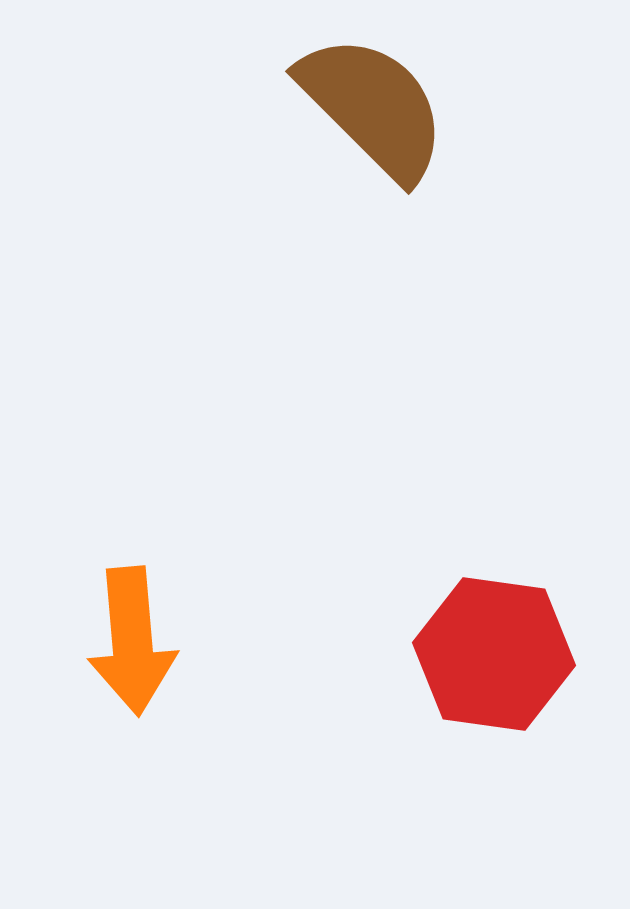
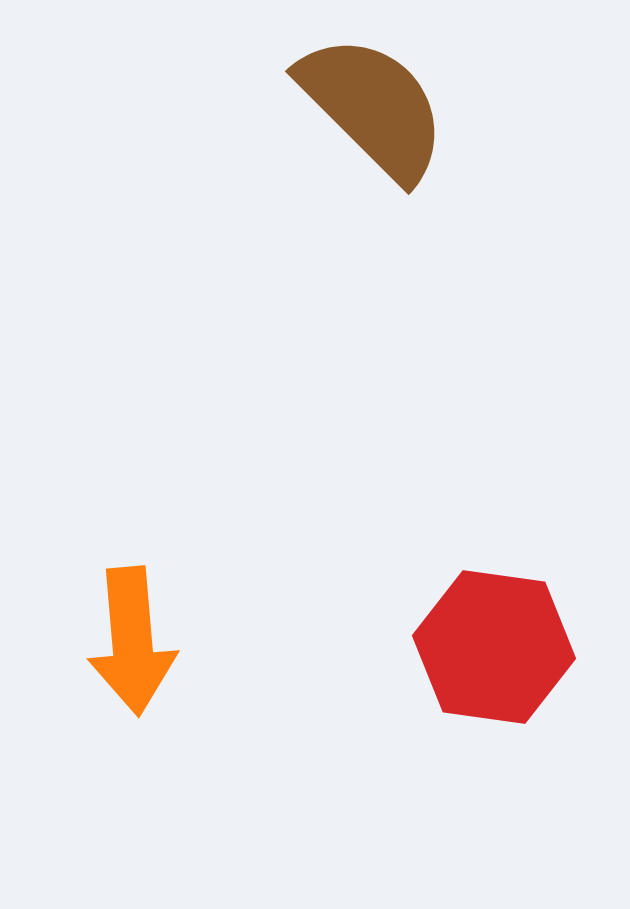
red hexagon: moved 7 px up
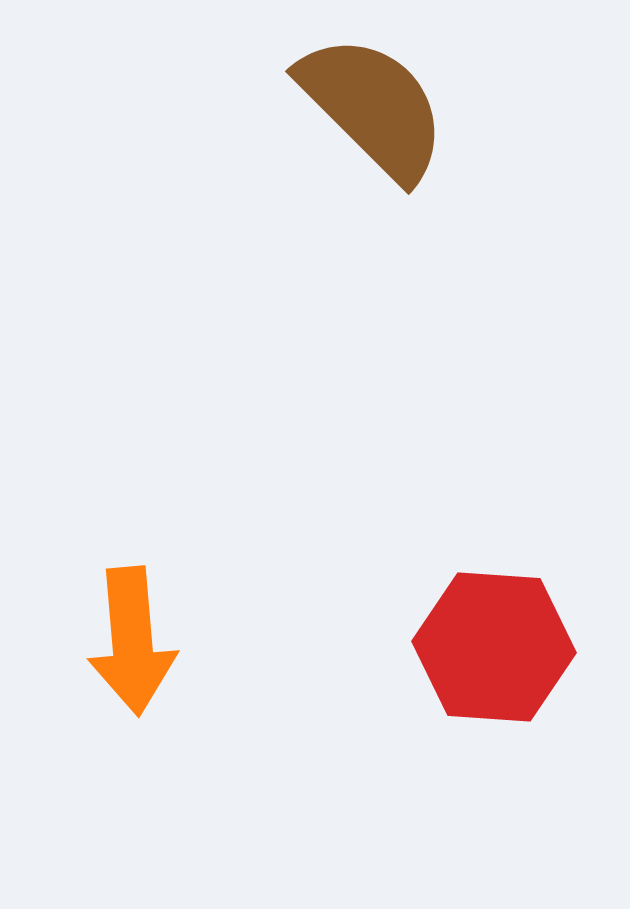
red hexagon: rotated 4 degrees counterclockwise
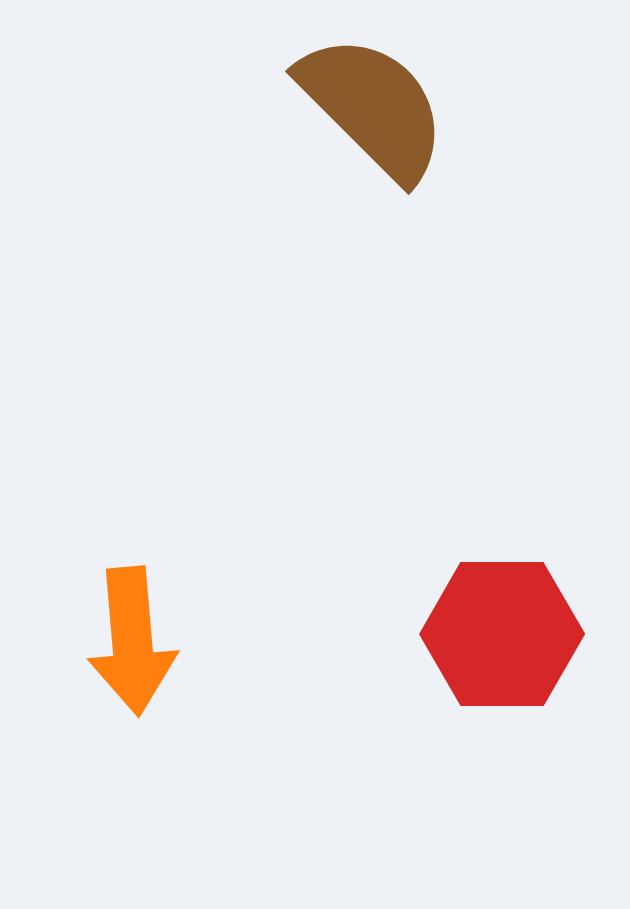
red hexagon: moved 8 px right, 13 px up; rotated 4 degrees counterclockwise
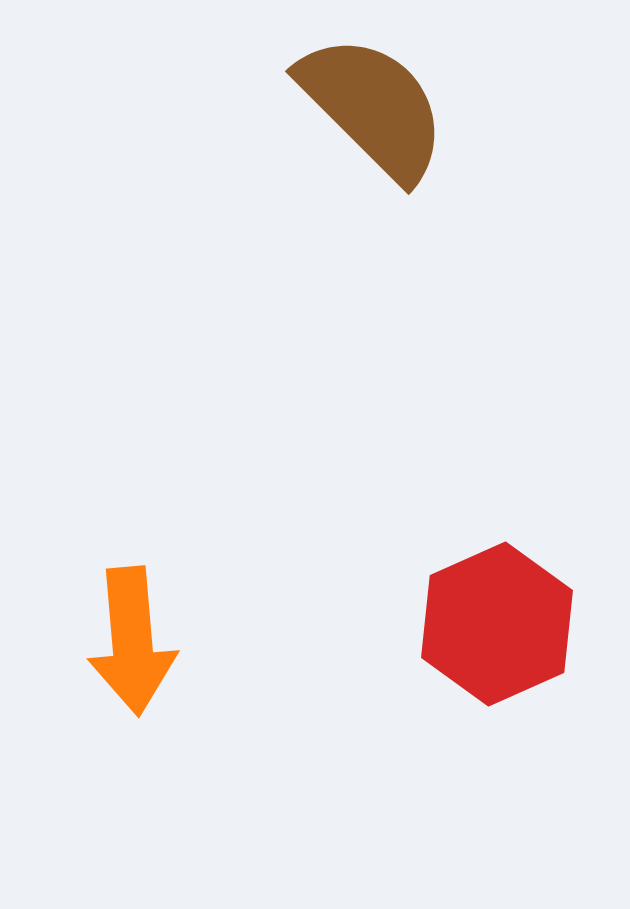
red hexagon: moved 5 px left, 10 px up; rotated 24 degrees counterclockwise
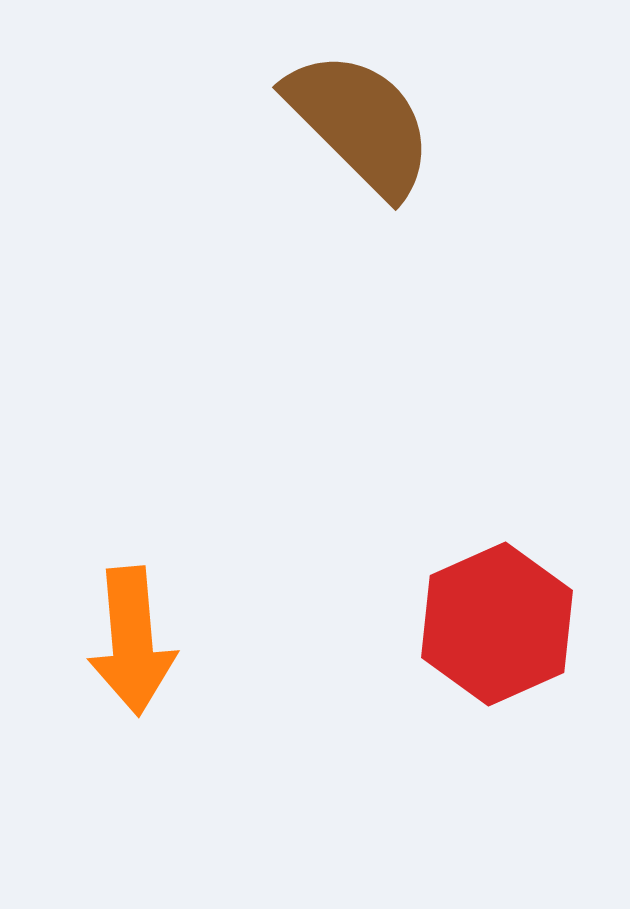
brown semicircle: moved 13 px left, 16 px down
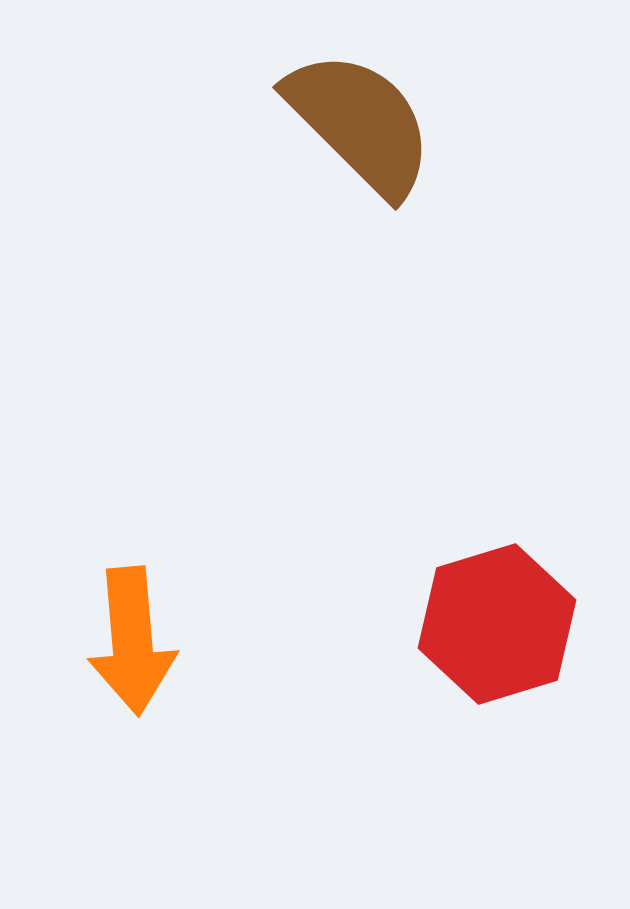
red hexagon: rotated 7 degrees clockwise
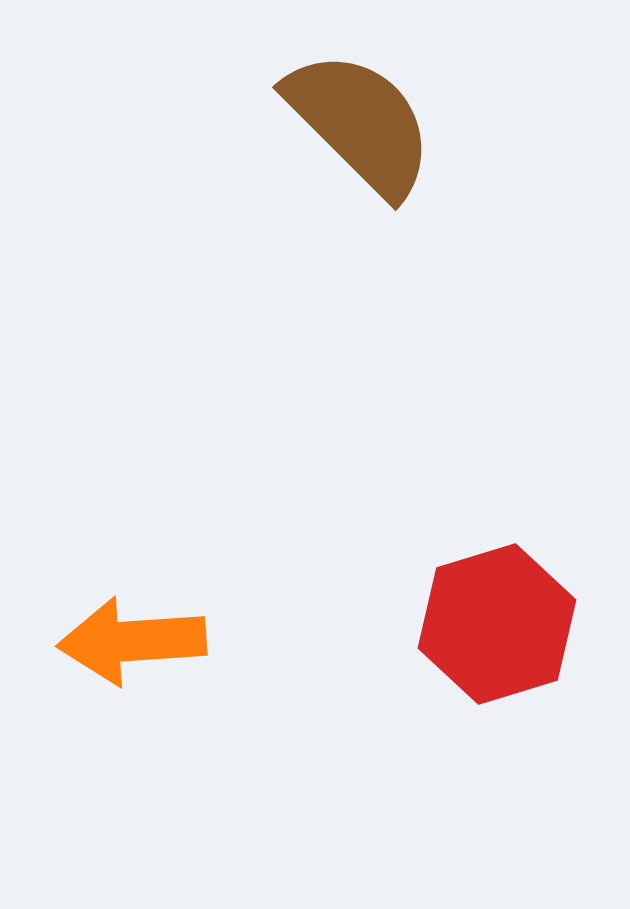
orange arrow: rotated 91 degrees clockwise
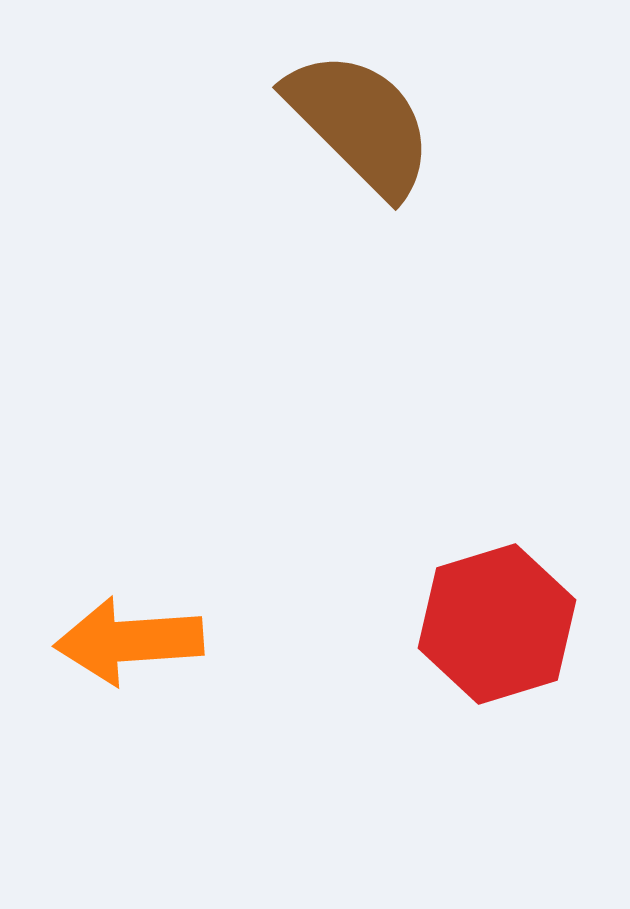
orange arrow: moved 3 px left
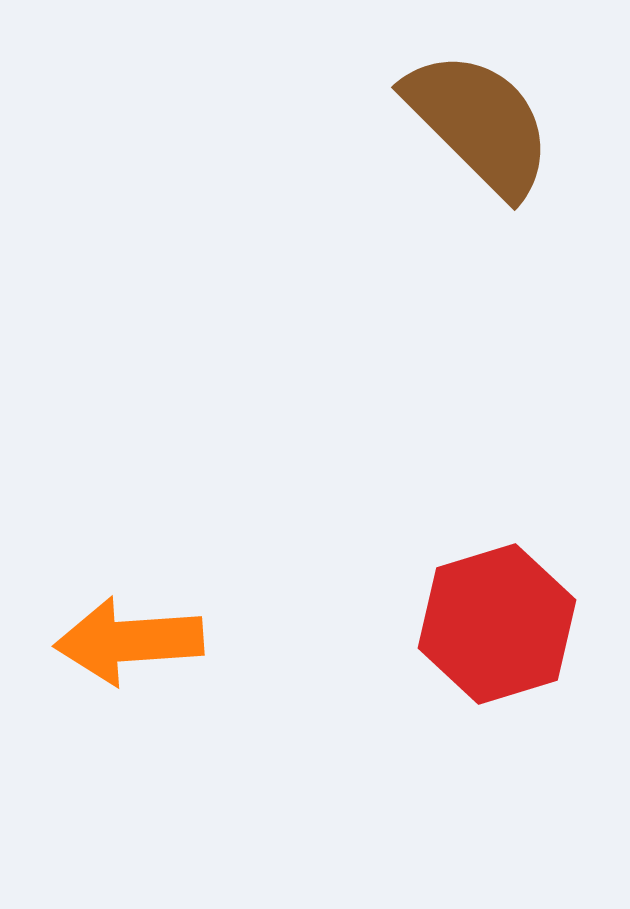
brown semicircle: moved 119 px right
